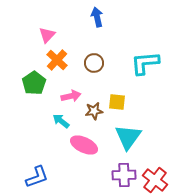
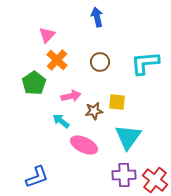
brown circle: moved 6 px right, 1 px up
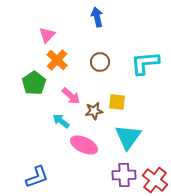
pink arrow: rotated 54 degrees clockwise
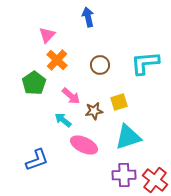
blue arrow: moved 9 px left
brown circle: moved 3 px down
yellow square: moved 2 px right; rotated 24 degrees counterclockwise
cyan arrow: moved 2 px right, 1 px up
cyan triangle: rotated 36 degrees clockwise
blue L-shape: moved 17 px up
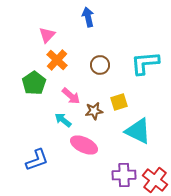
cyan triangle: moved 10 px right, 6 px up; rotated 44 degrees clockwise
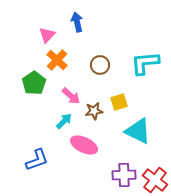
blue arrow: moved 11 px left, 5 px down
cyan arrow: moved 1 px right, 1 px down; rotated 96 degrees clockwise
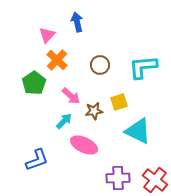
cyan L-shape: moved 2 px left, 4 px down
purple cross: moved 6 px left, 3 px down
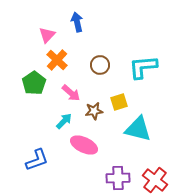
pink arrow: moved 3 px up
cyan triangle: moved 2 px up; rotated 12 degrees counterclockwise
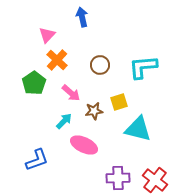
blue arrow: moved 5 px right, 5 px up
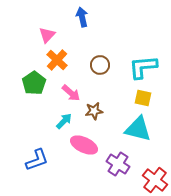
yellow square: moved 24 px right, 4 px up; rotated 30 degrees clockwise
purple cross: moved 14 px up; rotated 35 degrees clockwise
